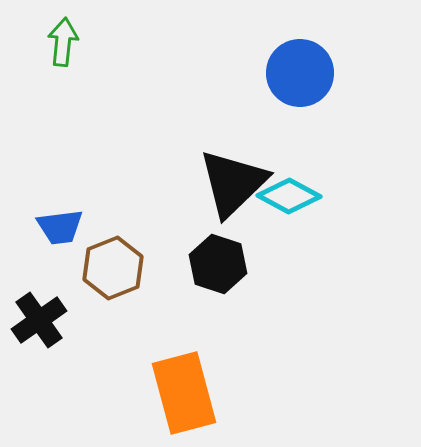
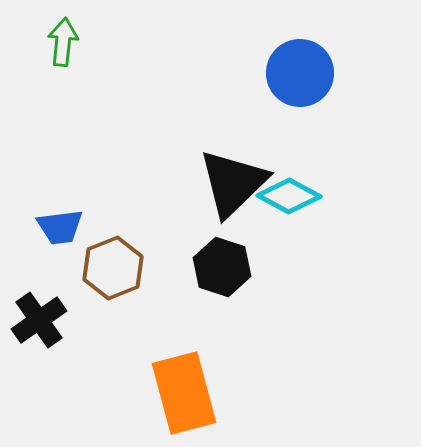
black hexagon: moved 4 px right, 3 px down
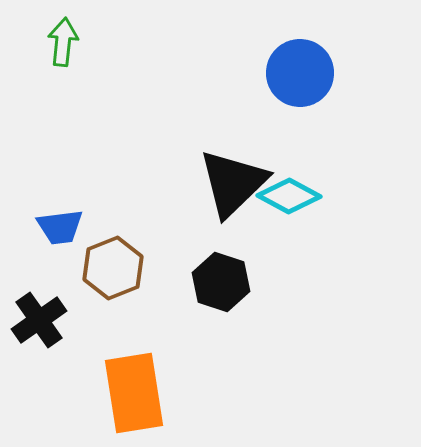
black hexagon: moved 1 px left, 15 px down
orange rectangle: moved 50 px left; rotated 6 degrees clockwise
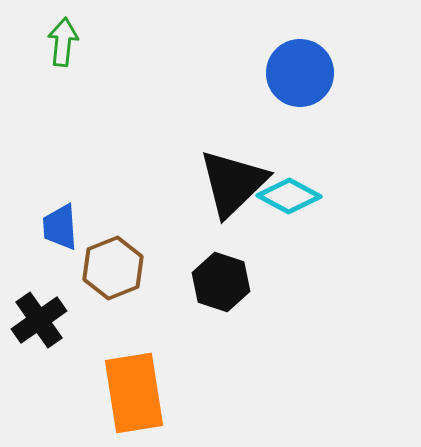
blue trapezoid: rotated 93 degrees clockwise
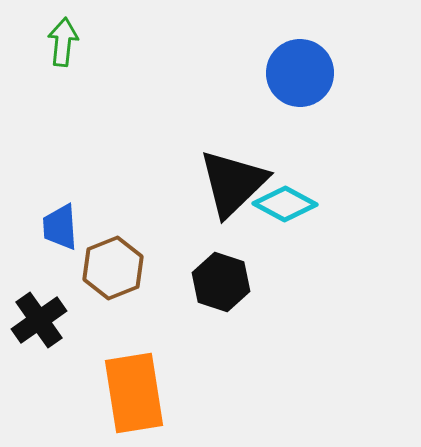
cyan diamond: moved 4 px left, 8 px down
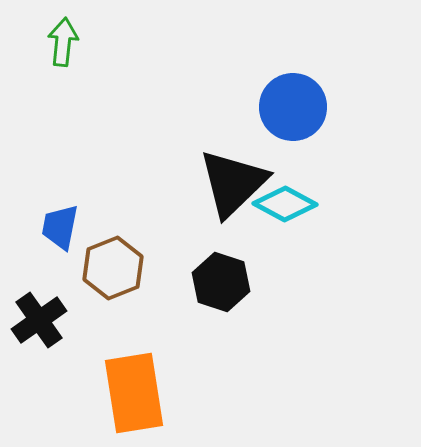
blue circle: moved 7 px left, 34 px down
blue trapezoid: rotated 15 degrees clockwise
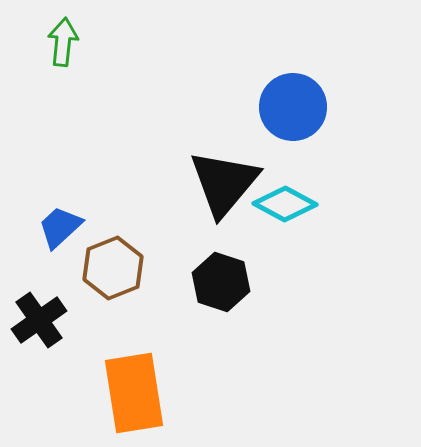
black triangle: moved 9 px left; rotated 6 degrees counterclockwise
blue trapezoid: rotated 36 degrees clockwise
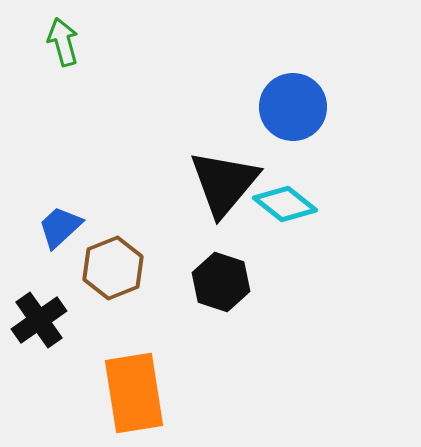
green arrow: rotated 21 degrees counterclockwise
cyan diamond: rotated 10 degrees clockwise
